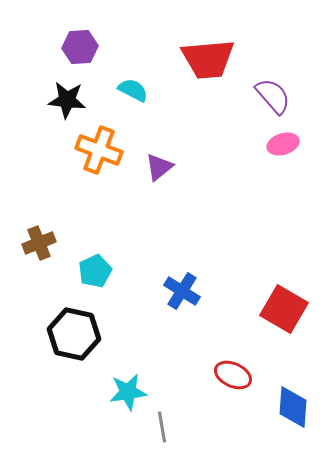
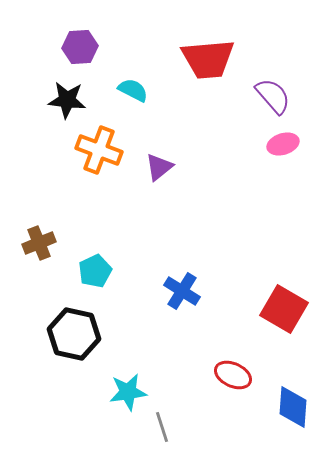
gray line: rotated 8 degrees counterclockwise
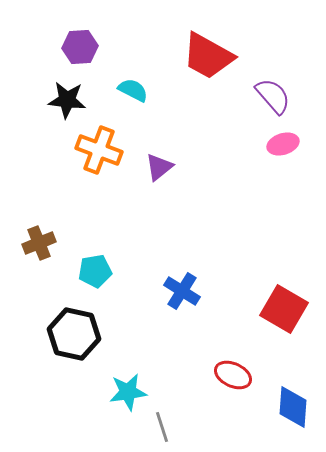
red trapezoid: moved 3 px up; rotated 34 degrees clockwise
cyan pentagon: rotated 16 degrees clockwise
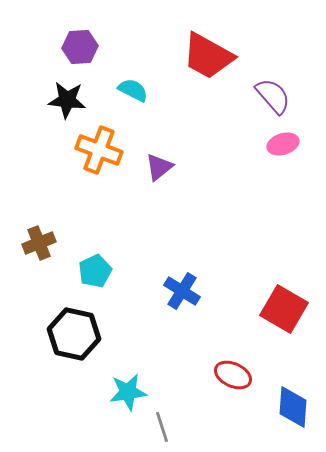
cyan pentagon: rotated 16 degrees counterclockwise
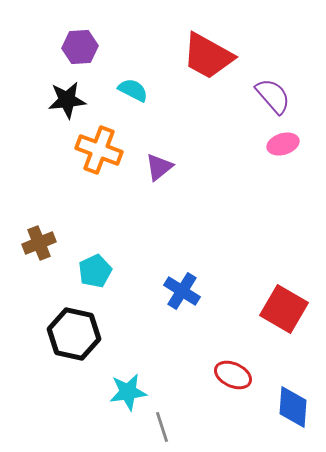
black star: rotated 12 degrees counterclockwise
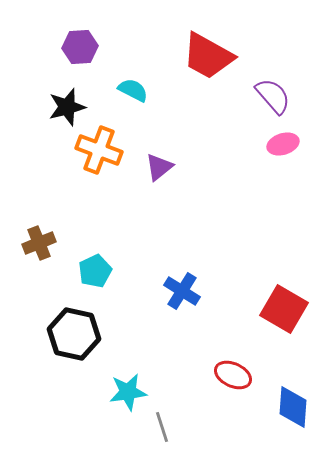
black star: moved 7 px down; rotated 9 degrees counterclockwise
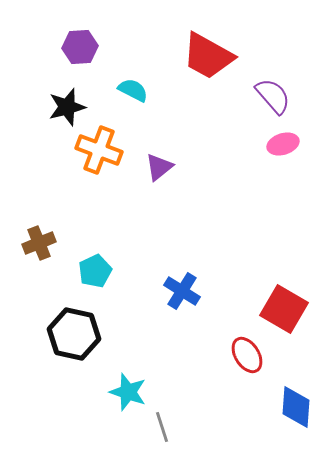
red ellipse: moved 14 px right, 20 px up; rotated 33 degrees clockwise
cyan star: rotated 27 degrees clockwise
blue diamond: moved 3 px right
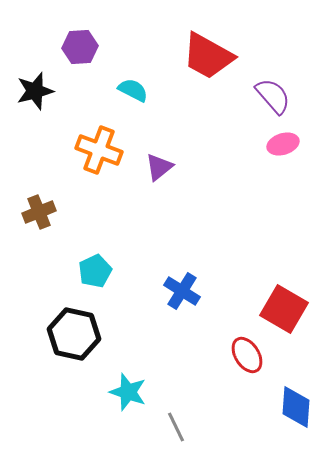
black star: moved 32 px left, 16 px up
brown cross: moved 31 px up
gray line: moved 14 px right; rotated 8 degrees counterclockwise
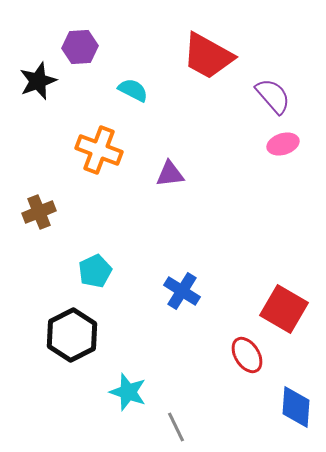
black star: moved 3 px right, 10 px up; rotated 6 degrees counterclockwise
purple triangle: moved 11 px right, 7 px down; rotated 32 degrees clockwise
black hexagon: moved 2 px left, 1 px down; rotated 21 degrees clockwise
